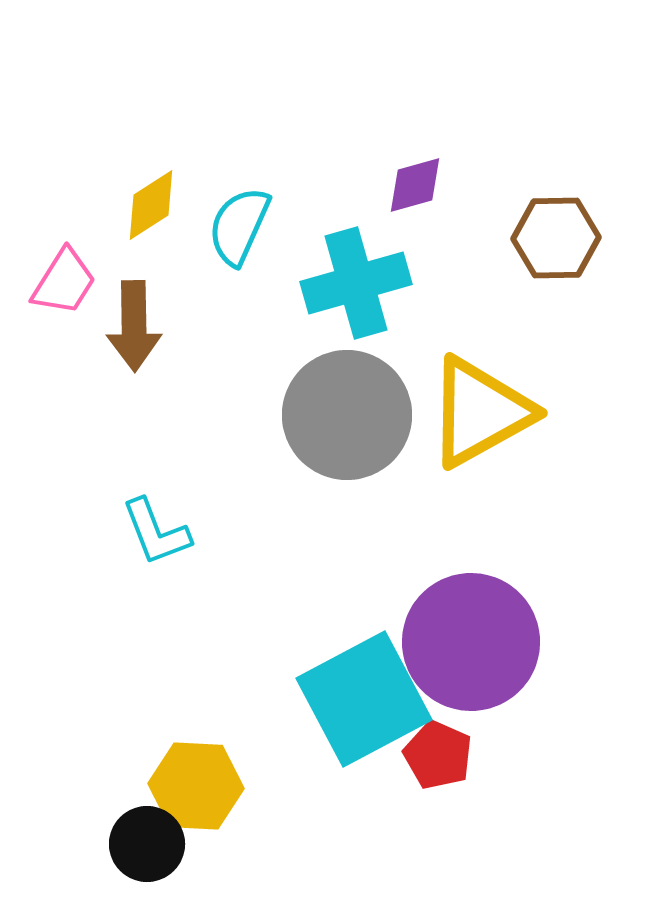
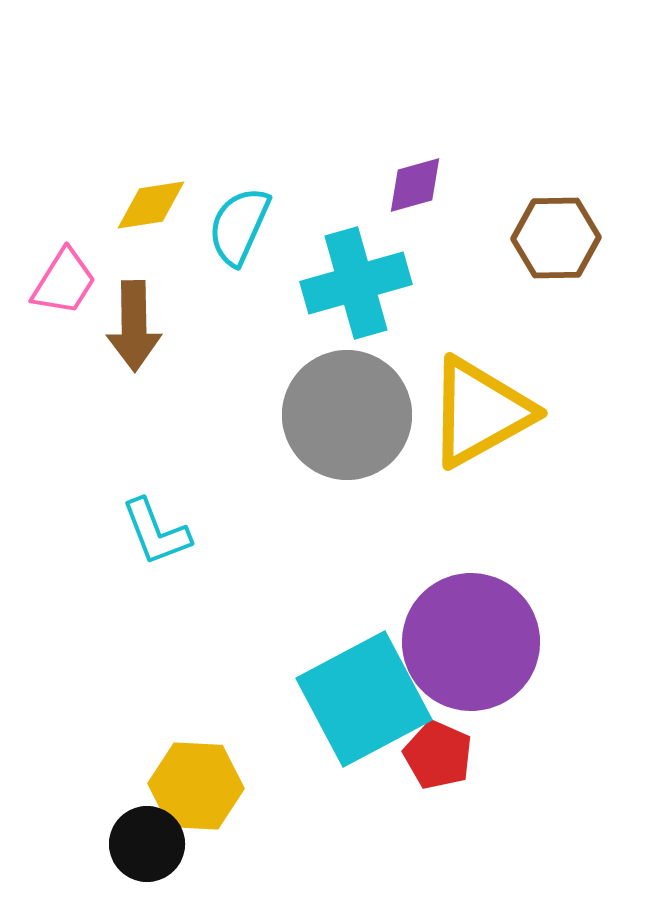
yellow diamond: rotated 24 degrees clockwise
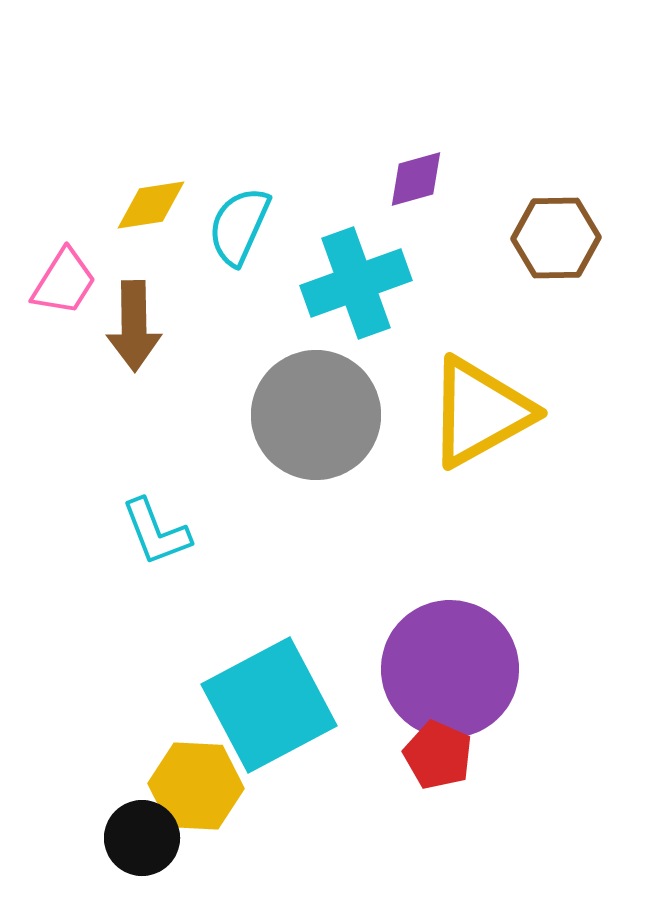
purple diamond: moved 1 px right, 6 px up
cyan cross: rotated 4 degrees counterclockwise
gray circle: moved 31 px left
purple circle: moved 21 px left, 27 px down
cyan square: moved 95 px left, 6 px down
black circle: moved 5 px left, 6 px up
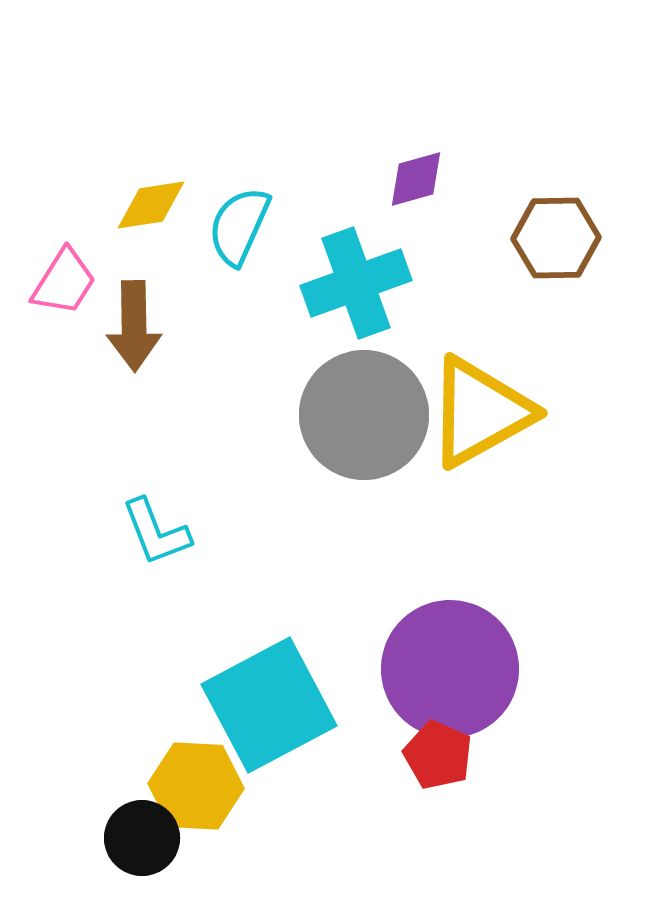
gray circle: moved 48 px right
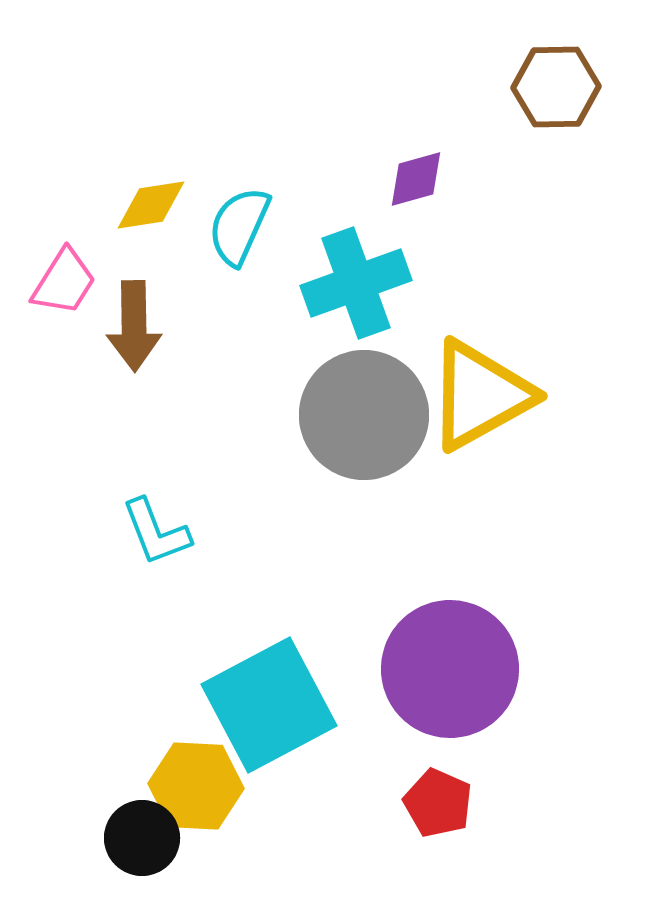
brown hexagon: moved 151 px up
yellow triangle: moved 17 px up
red pentagon: moved 48 px down
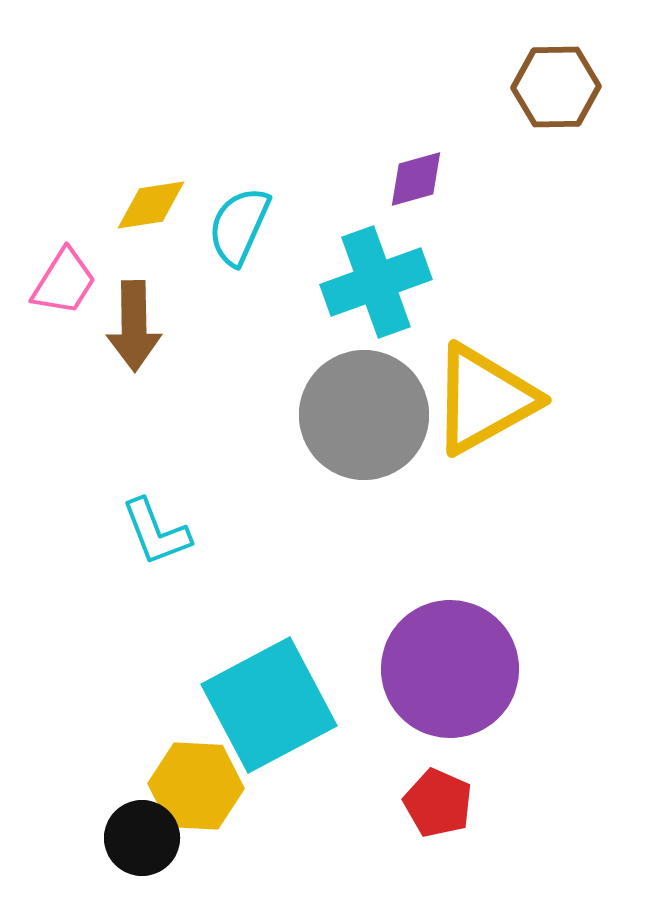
cyan cross: moved 20 px right, 1 px up
yellow triangle: moved 4 px right, 4 px down
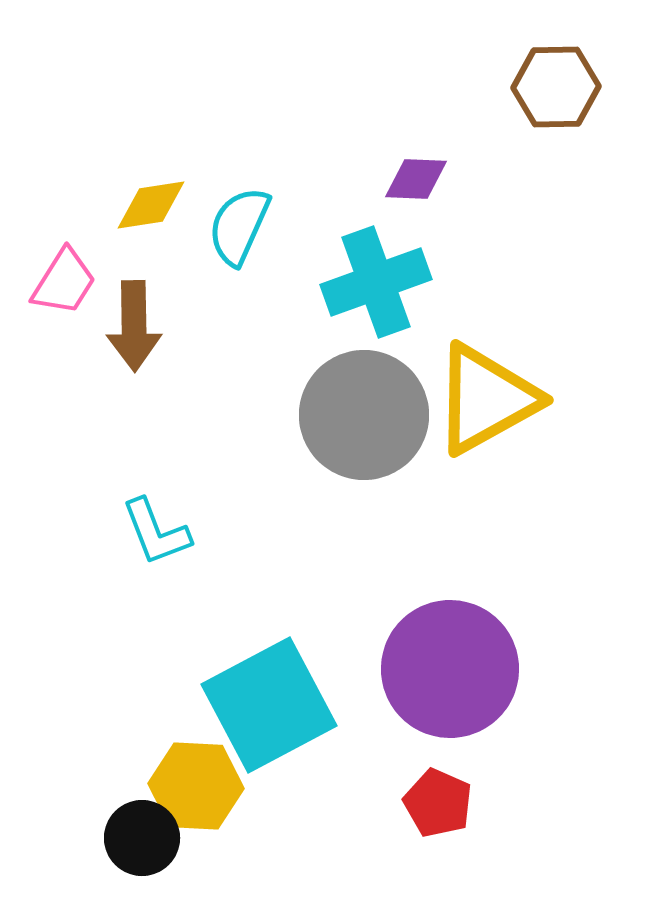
purple diamond: rotated 18 degrees clockwise
yellow triangle: moved 2 px right
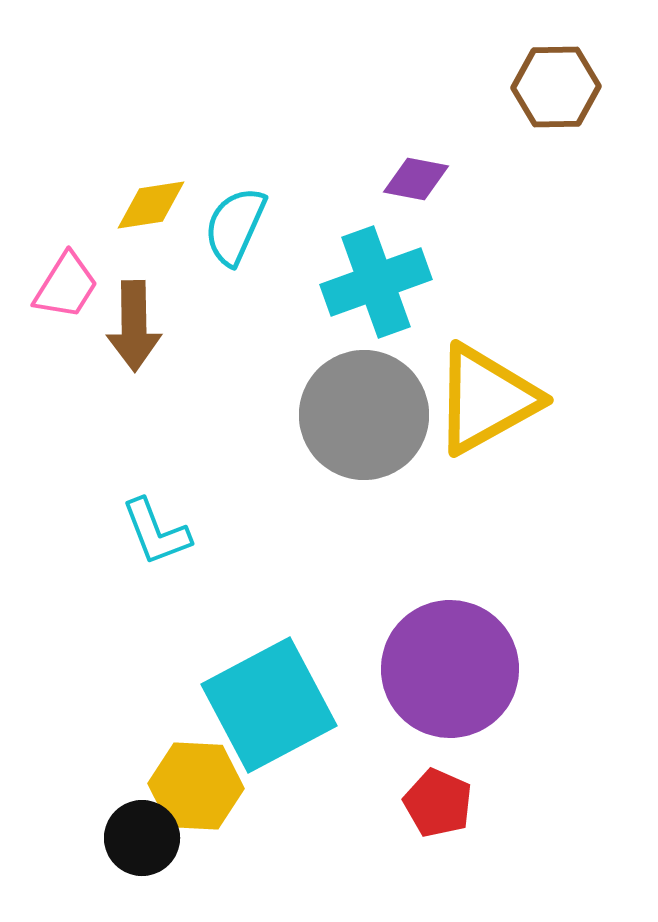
purple diamond: rotated 8 degrees clockwise
cyan semicircle: moved 4 px left
pink trapezoid: moved 2 px right, 4 px down
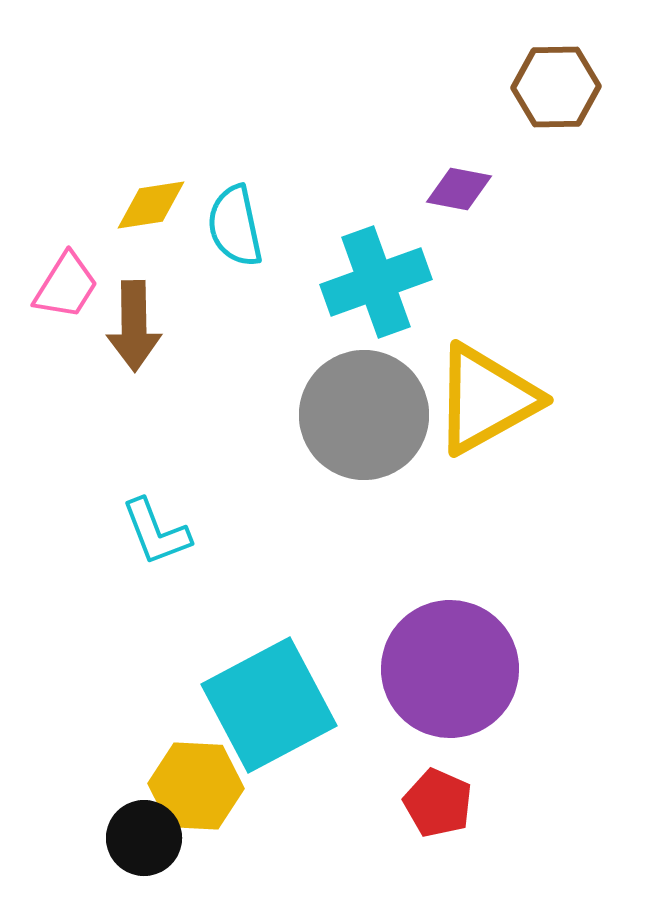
purple diamond: moved 43 px right, 10 px down
cyan semicircle: rotated 36 degrees counterclockwise
black circle: moved 2 px right
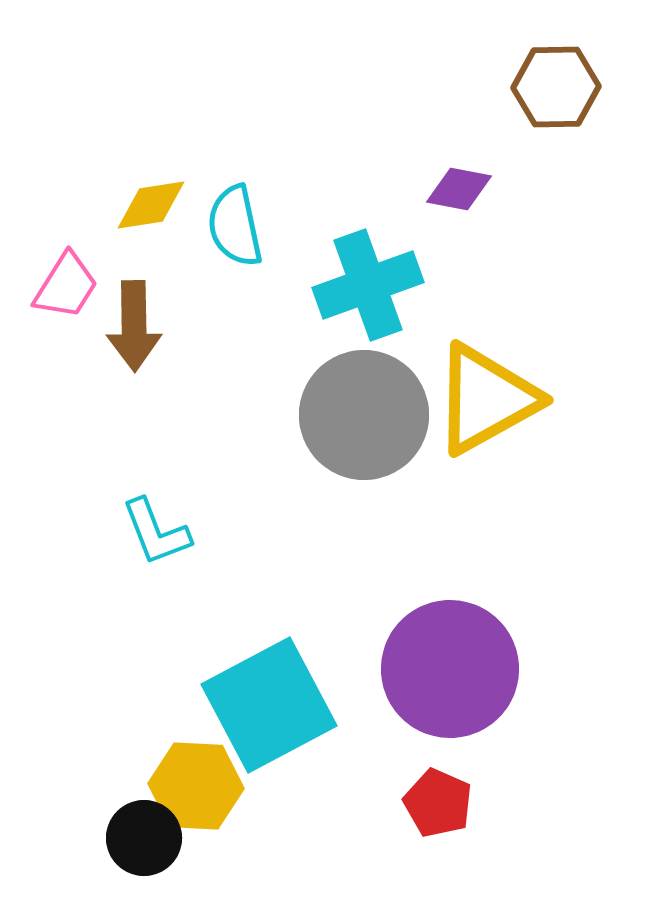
cyan cross: moved 8 px left, 3 px down
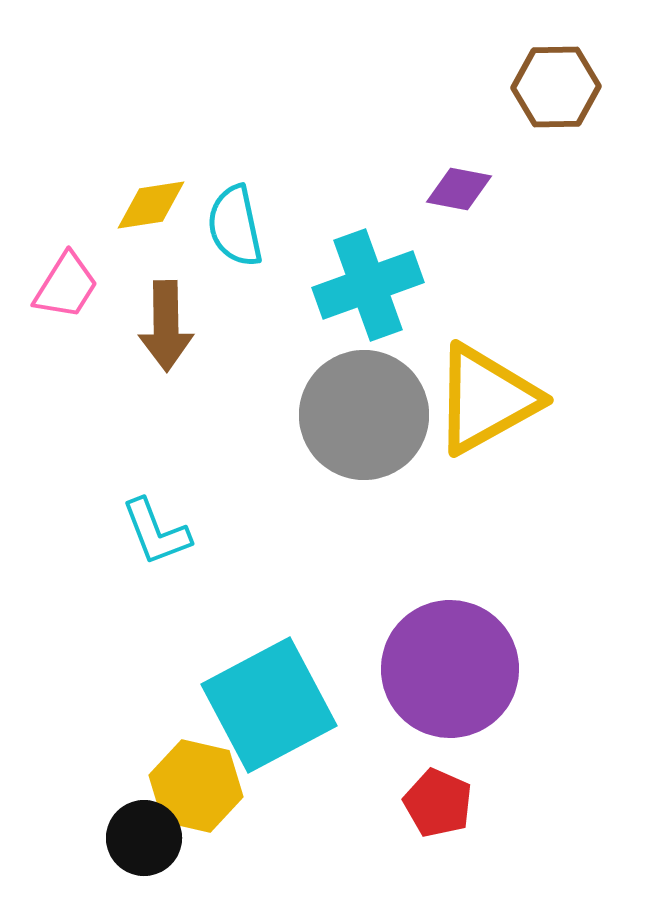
brown arrow: moved 32 px right
yellow hexagon: rotated 10 degrees clockwise
